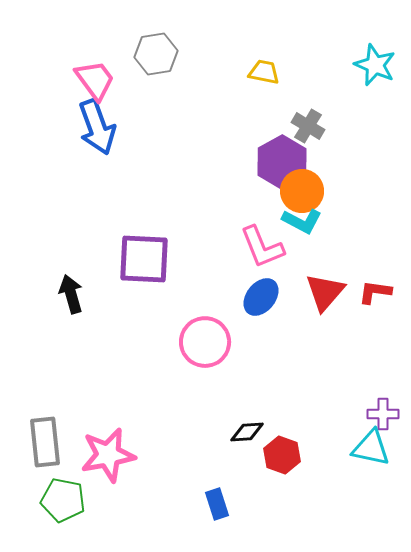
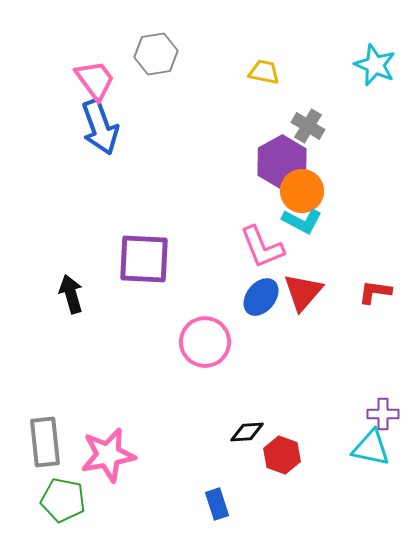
blue arrow: moved 3 px right
red triangle: moved 22 px left
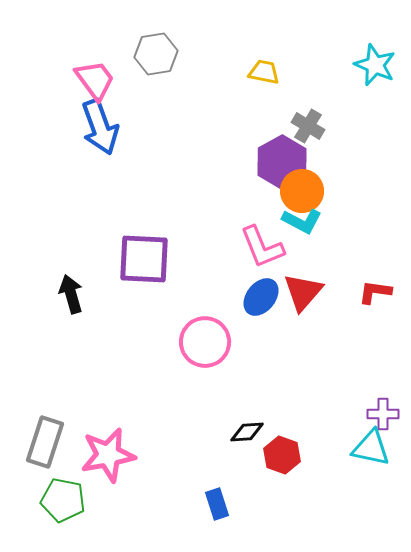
gray rectangle: rotated 24 degrees clockwise
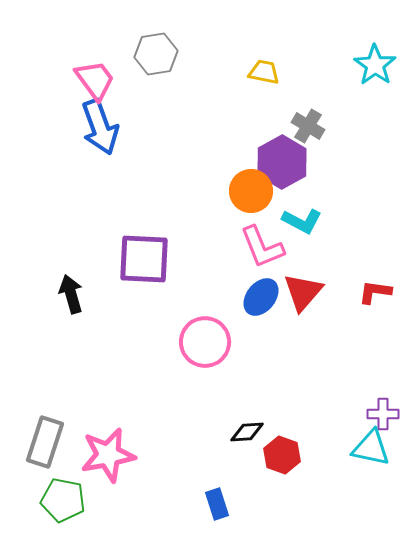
cyan star: rotated 12 degrees clockwise
orange circle: moved 51 px left
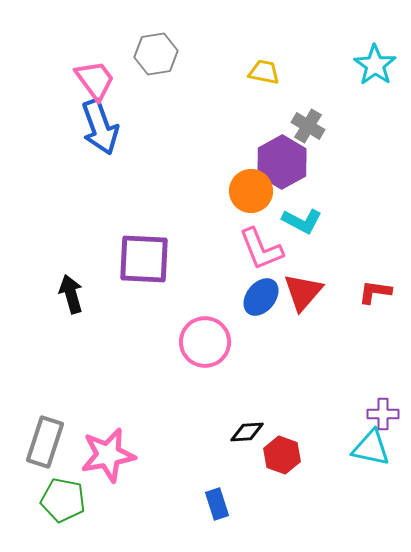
pink L-shape: moved 1 px left, 2 px down
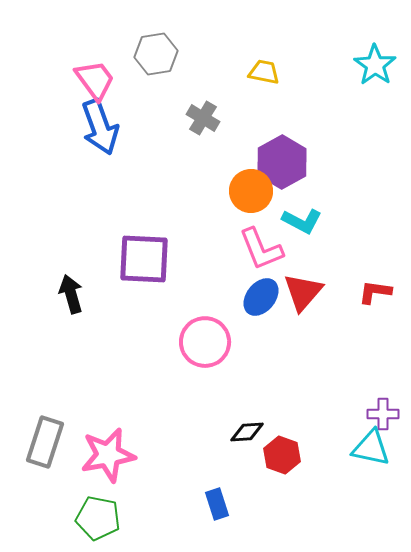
gray cross: moved 105 px left, 8 px up
green pentagon: moved 35 px right, 18 px down
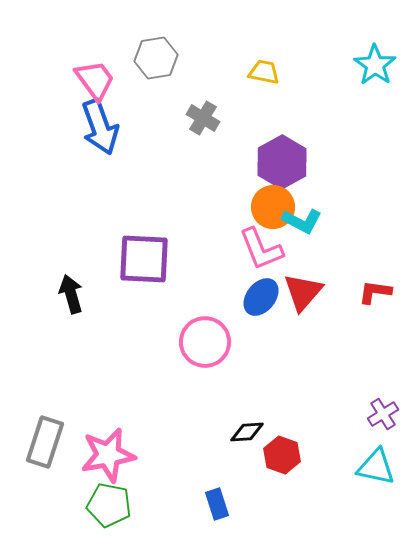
gray hexagon: moved 4 px down
orange circle: moved 22 px right, 16 px down
purple cross: rotated 32 degrees counterclockwise
cyan triangle: moved 5 px right, 19 px down
green pentagon: moved 11 px right, 13 px up
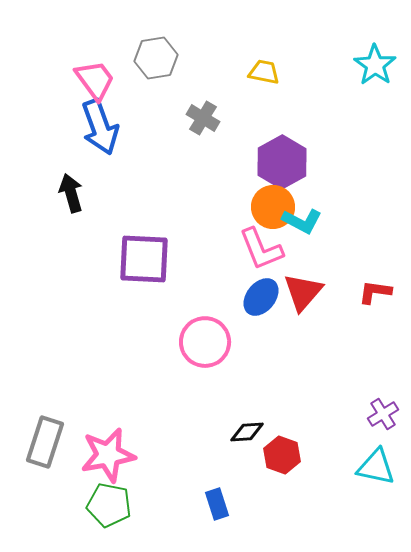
black arrow: moved 101 px up
